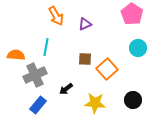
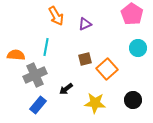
brown square: rotated 16 degrees counterclockwise
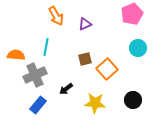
pink pentagon: rotated 15 degrees clockwise
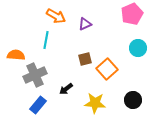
orange arrow: rotated 30 degrees counterclockwise
cyan line: moved 7 px up
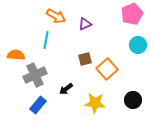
cyan circle: moved 3 px up
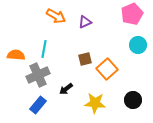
purple triangle: moved 2 px up
cyan line: moved 2 px left, 9 px down
gray cross: moved 3 px right
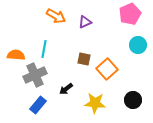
pink pentagon: moved 2 px left
brown square: moved 1 px left; rotated 24 degrees clockwise
gray cross: moved 3 px left
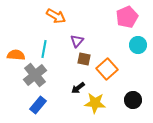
pink pentagon: moved 3 px left, 3 px down
purple triangle: moved 8 px left, 19 px down; rotated 24 degrees counterclockwise
gray cross: rotated 15 degrees counterclockwise
black arrow: moved 12 px right, 1 px up
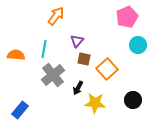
orange arrow: rotated 84 degrees counterclockwise
gray cross: moved 18 px right
black arrow: rotated 24 degrees counterclockwise
blue rectangle: moved 18 px left, 5 px down
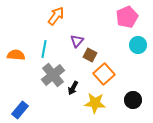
brown square: moved 6 px right, 4 px up; rotated 16 degrees clockwise
orange square: moved 3 px left, 5 px down
black arrow: moved 5 px left
